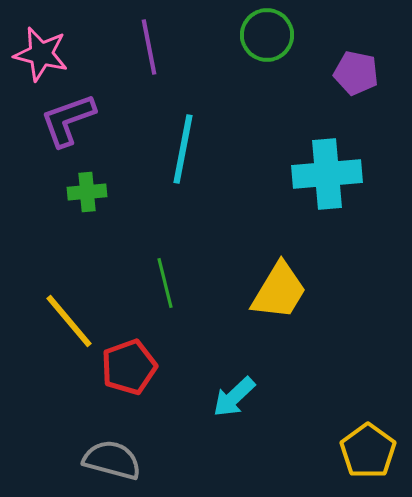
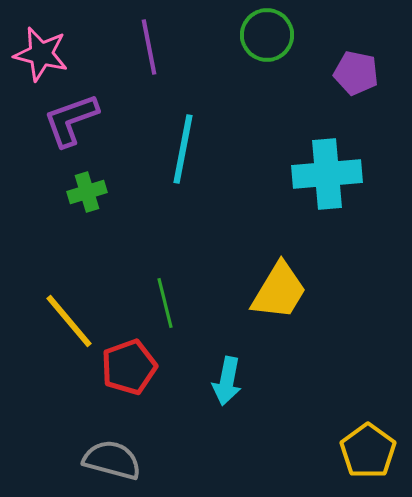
purple L-shape: moved 3 px right
green cross: rotated 12 degrees counterclockwise
green line: moved 20 px down
cyan arrow: moved 7 px left, 16 px up; rotated 36 degrees counterclockwise
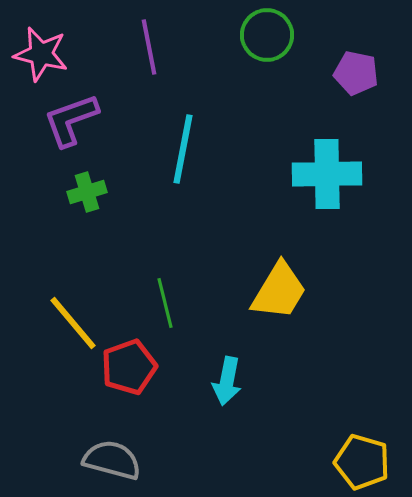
cyan cross: rotated 4 degrees clockwise
yellow line: moved 4 px right, 2 px down
yellow pentagon: moved 6 px left, 11 px down; rotated 20 degrees counterclockwise
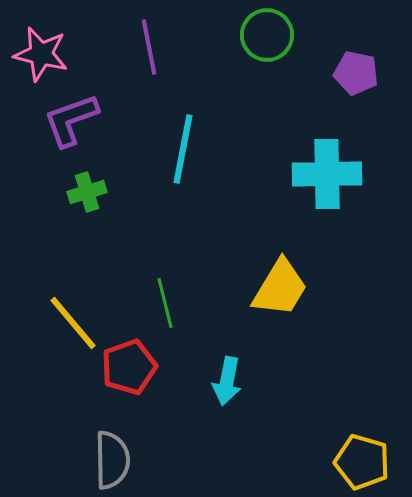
yellow trapezoid: moved 1 px right, 3 px up
gray semicircle: rotated 74 degrees clockwise
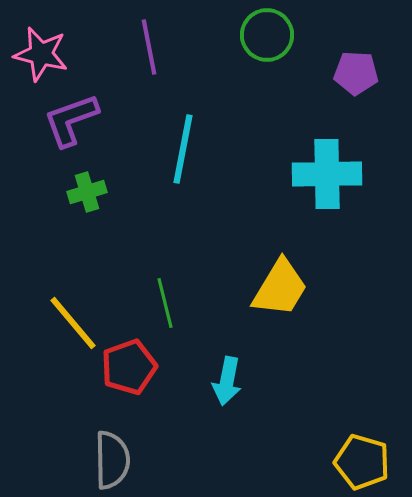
purple pentagon: rotated 9 degrees counterclockwise
